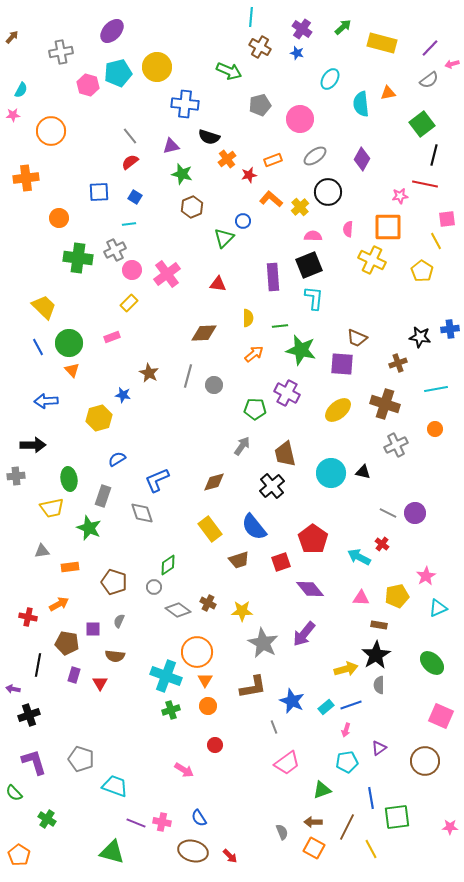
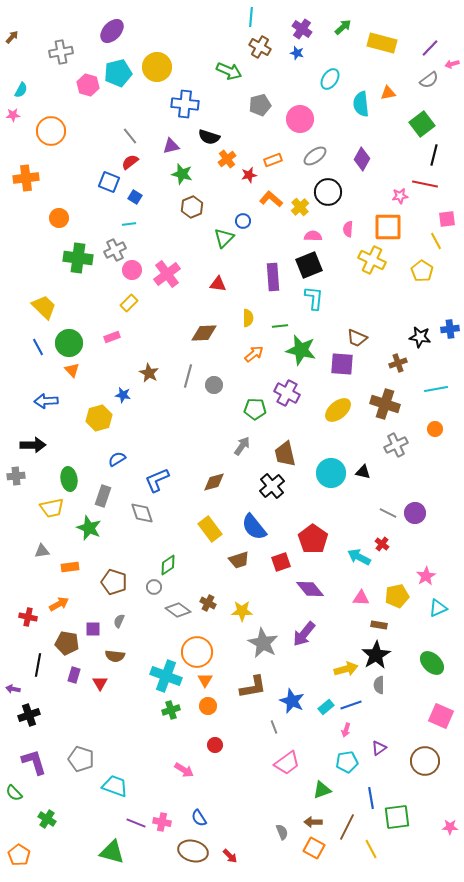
blue square at (99, 192): moved 10 px right, 10 px up; rotated 25 degrees clockwise
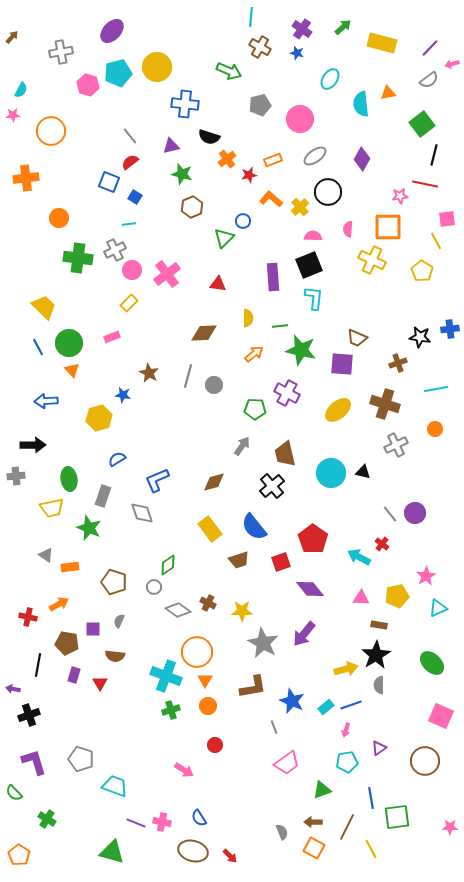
gray line at (388, 513): moved 2 px right, 1 px down; rotated 24 degrees clockwise
gray triangle at (42, 551): moved 4 px right, 4 px down; rotated 42 degrees clockwise
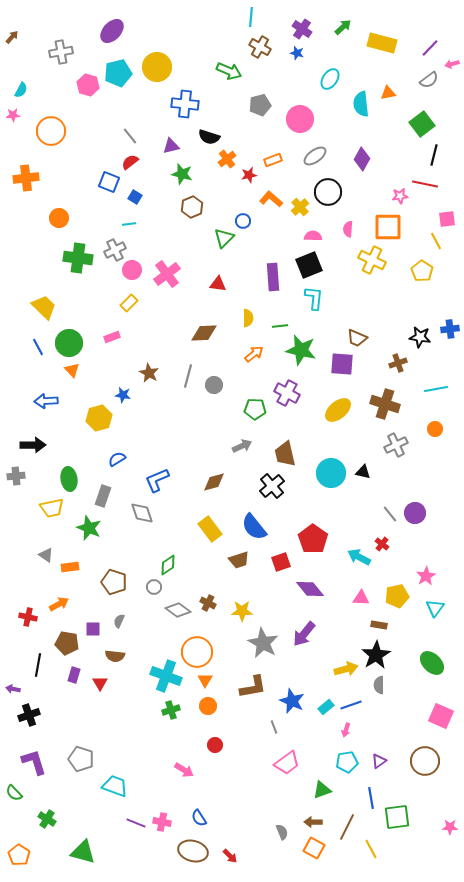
gray arrow at (242, 446): rotated 30 degrees clockwise
cyan triangle at (438, 608): moved 3 px left; rotated 30 degrees counterclockwise
purple triangle at (379, 748): moved 13 px down
green triangle at (112, 852): moved 29 px left
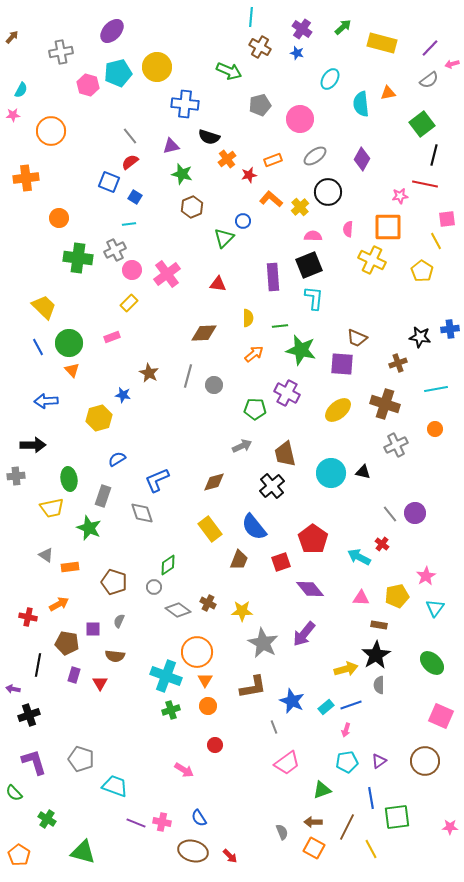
brown trapezoid at (239, 560): rotated 50 degrees counterclockwise
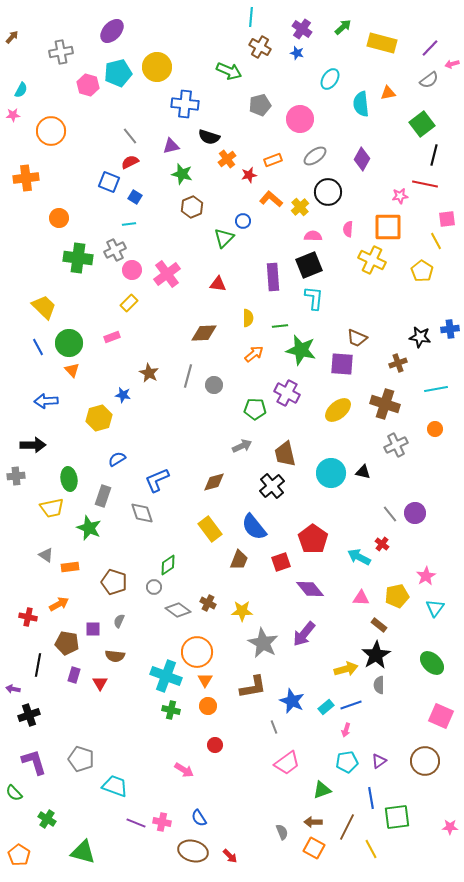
red semicircle at (130, 162): rotated 12 degrees clockwise
brown rectangle at (379, 625): rotated 28 degrees clockwise
green cross at (171, 710): rotated 30 degrees clockwise
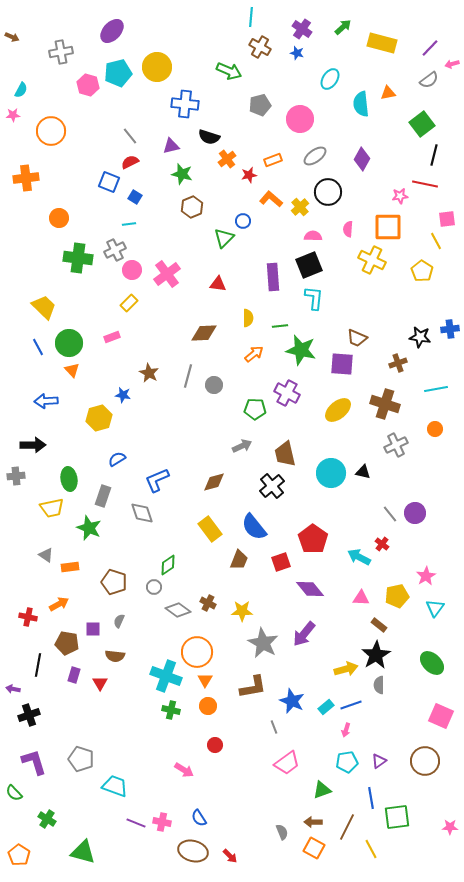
brown arrow at (12, 37): rotated 72 degrees clockwise
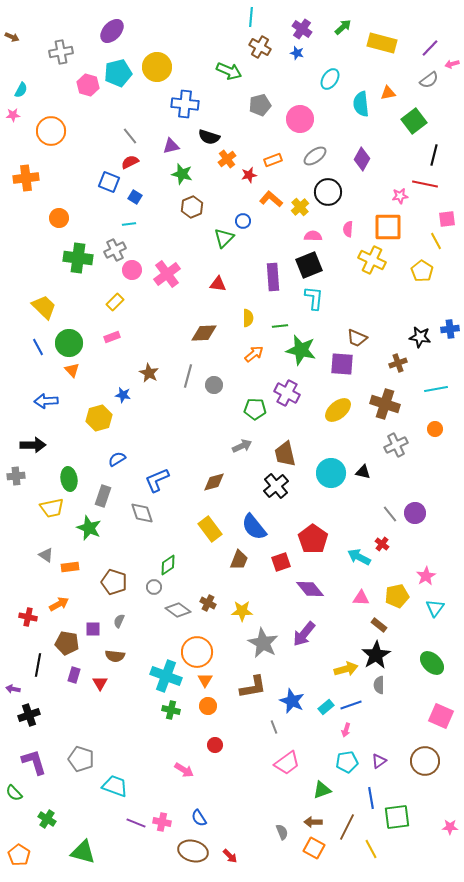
green square at (422, 124): moved 8 px left, 3 px up
yellow rectangle at (129, 303): moved 14 px left, 1 px up
black cross at (272, 486): moved 4 px right
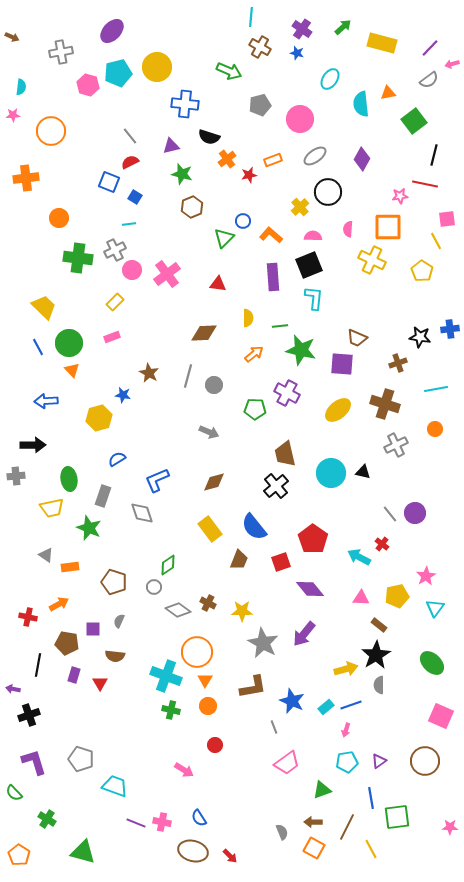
cyan semicircle at (21, 90): moved 3 px up; rotated 21 degrees counterclockwise
orange L-shape at (271, 199): moved 36 px down
gray arrow at (242, 446): moved 33 px left, 14 px up; rotated 48 degrees clockwise
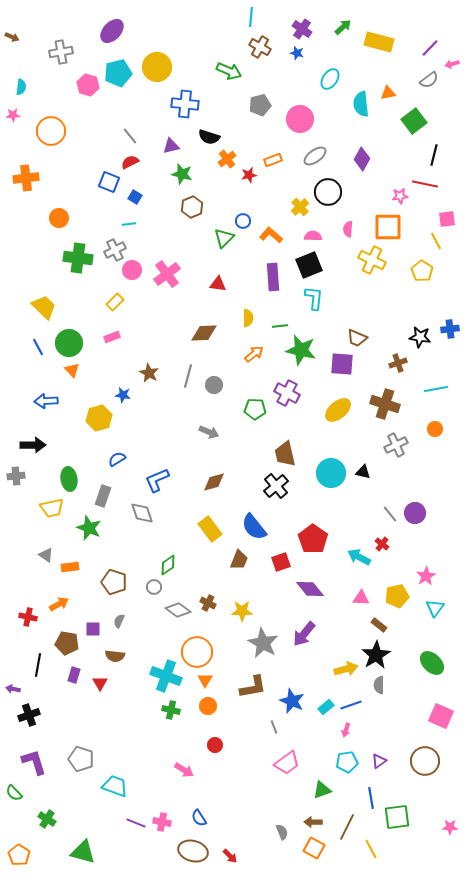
yellow rectangle at (382, 43): moved 3 px left, 1 px up
